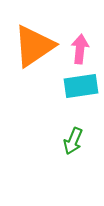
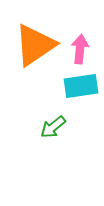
orange triangle: moved 1 px right, 1 px up
green arrow: moved 20 px left, 14 px up; rotated 28 degrees clockwise
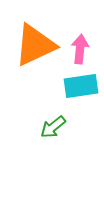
orange triangle: rotated 9 degrees clockwise
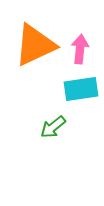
cyan rectangle: moved 3 px down
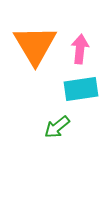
orange triangle: rotated 36 degrees counterclockwise
green arrow: moved 4 px right
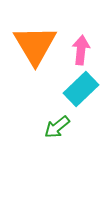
pink arrow: moved 1 px right, 1 px down
cyan rectangle: rotated 36 degrees counterclockwise
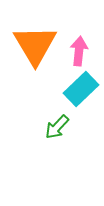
pink arrow: moved 2 px left, 1 px down
green arrow: rotated 8 degrees counterclockwise
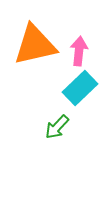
orange triangle: rotated 48 degrees clockwise
cyan rectangle: moved 1 px left, 1 px up
